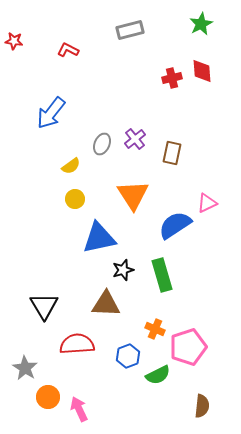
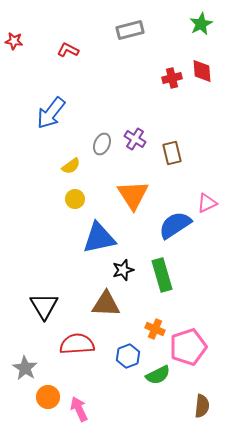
purple cross: rotated 20 degrees counterclockwise
brown rectangle: rotated 25 degrees counterclockwise
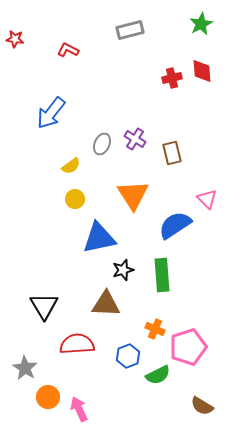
red star: moved 1 px right, 2 px up
pink triangle: moved 4 px up; rotated 50 degrees counterclockwise
green rectangle: rotated 12 degrees clockwise
brown semicircle: rotated 115 degrees clockwise
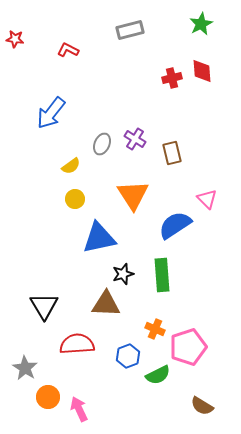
black star: moved 4 px down
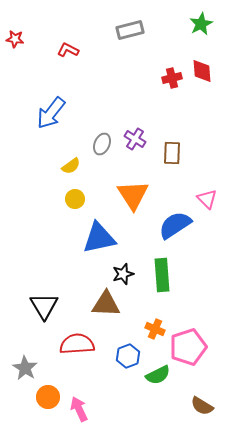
brown rectangle: rotated 15 degrees clockwise
